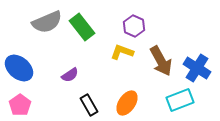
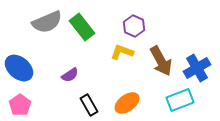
blue cross: rotated 28 degrees clockwise
orange ellipse: rotated 20 degrees clockwise
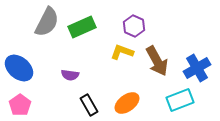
gray semicircle: rotated 40 degrees counterclockwise
green rectangle: rotated 76 degrees counterclockwise
brown arrow: moved 4 px left
purple semicircle: rotated 42 degrees clockwise
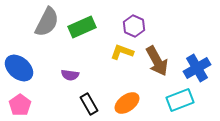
black rectangle: moved 1 px up
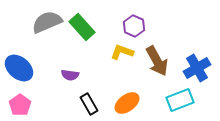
gray semicircle: rotated 140 degrees counterclockwise
green rectangle: rotated 72 degrees clockwise
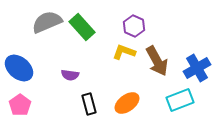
yellow L-shape: moved 2 px right
black rectangle: rotated 15 degrees clockwise
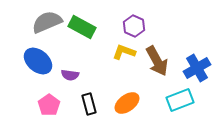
green rectangle: rotated 20 degrees counterclockwise
blue ellipse: moved 19 px right, 7 px up
pink pentagon: moved 29 px right
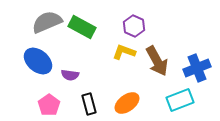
blue cross: rotated 8 degrees clockwise
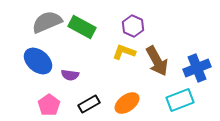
purple hexagon: moved 1 px left
black rectangle: rotated 75 degrees clockwise
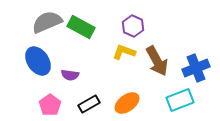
green rectangle: moved 1 px left
blue ellipse: rotated 16 degrees clockwise
blue cross: moved 1 px left
pink pentagon: moved 1 px right
